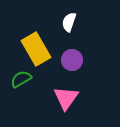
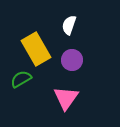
white semicircle: moved 3 px down
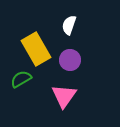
purple circle: moved 2 px left
pink triangle: moved 2 px left, 2 px up
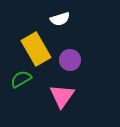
white semicircle: moved 9 px left, 6 px up; rotated 126 degrees counterclockwise
pink triangle: moved 2 px left
